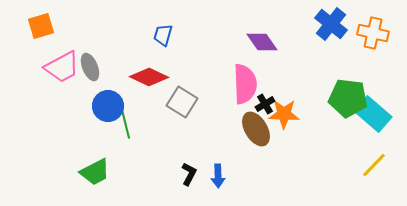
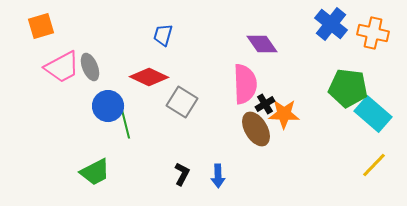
purple diamond: moved 2 px down
green pentagon: moved 10 px up
black L-shape: moved 7 px left
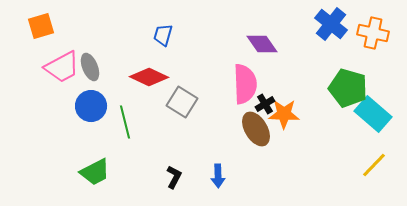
green pentagon: rotated 9 degrees clockwise
blue circle: moved 17 px left
black L-shape: moved 8 px left, 3 px down
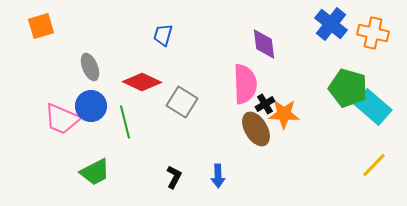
purple diamond: moved 2 px right; rotated 28 degrees clockwise
pink trapezoid: moved 52 px down; rotated 51 degrees clockwise
red diamond: moved 7 px left, 5 px down
cyan rectangle: moved 7 px up
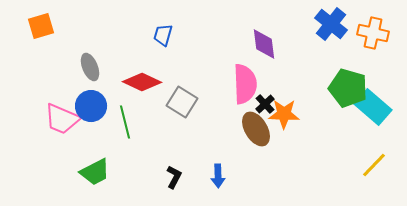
black cross: rotated 12 degrees counterclockwise
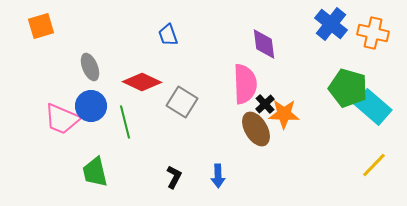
blue trapezoid: moved 5 px right; rotated 35 degrees counterclockwise
green trapezoid: rotated 104 degrees clockwise
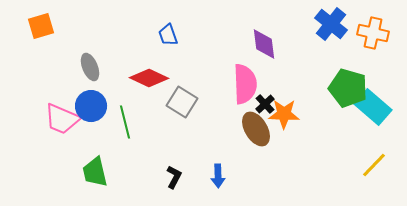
red diamond: moved 7 px right, 4 px up
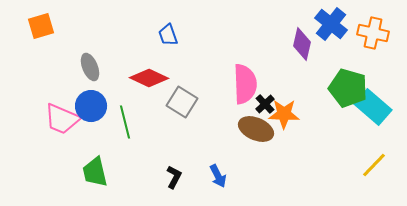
purple diamond: moved 38 px right; rotated 20 degrees clockwise
brown ellipse: rotated 36 degrees counterclockwise
blue arrow: rotated 25 degrees counterclockwise
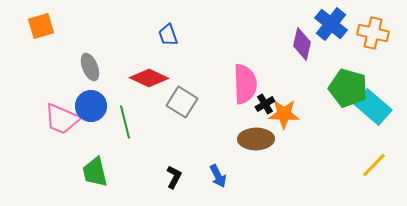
black cross: rotated 12 degrees clockwise
brown ellipse: moved 10 px down; rotated 24 degrees counterclockwise
